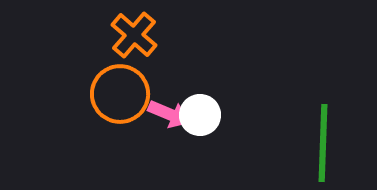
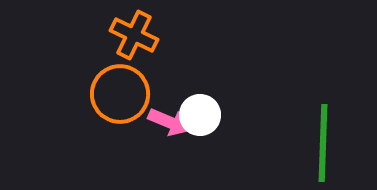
orange cross: rotated 15 degrees counterclockwise
pink arrow: moved 8 px down
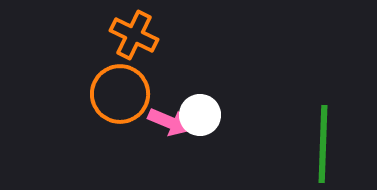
green line: moved 1 px down
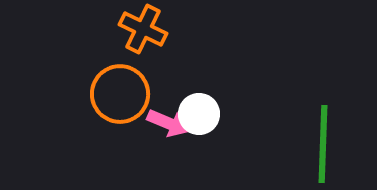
orange cross: moved 9 px right, 6 px up
white circle: moved 1 px left, 1 px up
pink arrow: moved 1 px left, 1 px down
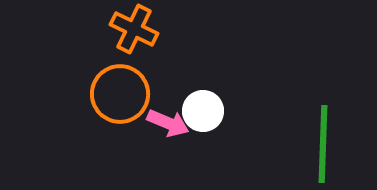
orange cross: moved 9 px left
white circle: moved 4 px right, 3 px up
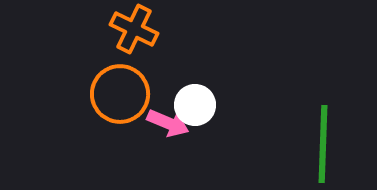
white circle: moved 8 px left, 6 px up
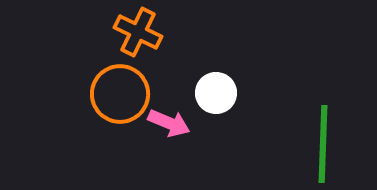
orange cross: moved 4 px right, 3 px down
white circle: moved 21 px right, 12 px up
pink arrow: moved 1 px right
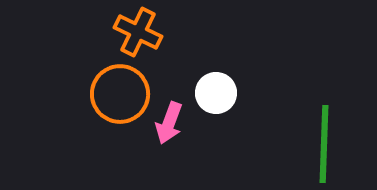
pink arrow: rotated 87 degrees clockwise
green line: moved 1 px right
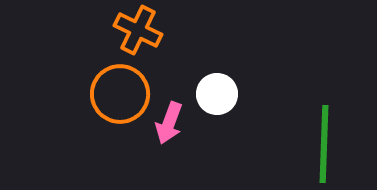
orange cross: moved 2 px up
white circle: moved 1 px right, 1 px down
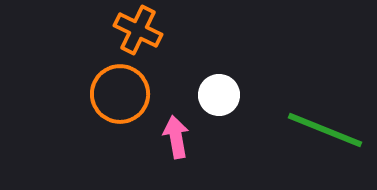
white circle: moved 2 px right, 1 px down
pink arrow: moved 7 px right, 14 px down; rotated 150 degrees clockwise
green line: moved 1 px right, 14 px up; rotated 70 degrees counterclockwise
